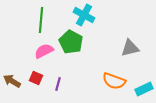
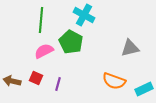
brown arrow: rotated 18 degrees counterclockwise
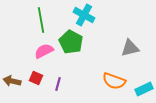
green line: rotated 15 degrees counterclockwise
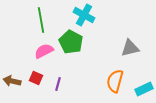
orange semicircle: moved 1 px right; rotated 85 degrees clockwise
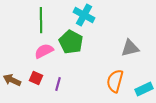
green line: rotated 10 degrees clockwise
brown arrow: moved 1 px up; rotated 12 degrees clockwise
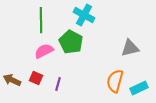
cyan rectangle: moved 5 px left, 1 px up
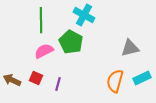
cyan rectangle: moved 3 px right, 10 px up
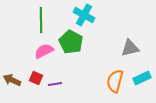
purple line: moved 3 px left; rotated 64 degrees clockwise
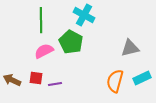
red square: rotated 16 degrees counterclockwise
